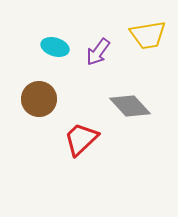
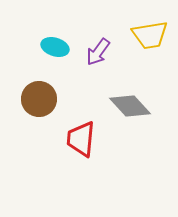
yellow trapezoid: moved 2 px right
red trapezoid: rotated 42 degrees counterclockwise
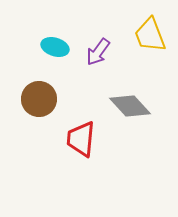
yellow trapezoid: rotated 78 degrees clockwise
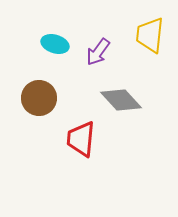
yellow trapezoid: rotated 27 degrees clockwise
cyan ellipse: moved 3 px up
brown circle: moved 1 px up
gray diamond: moved 9 px left, 6 px up
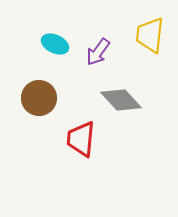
cyan ellipse: rotated 8 degrees clockwise
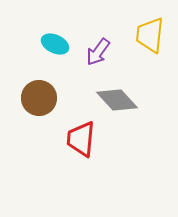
gray diamond: moved 4 px left
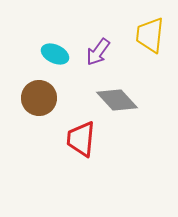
cyan ellipse: moved 10 px down
